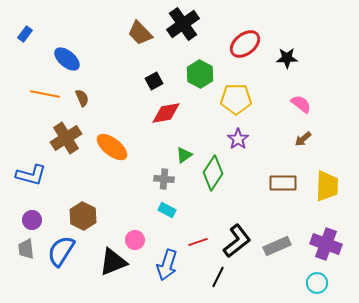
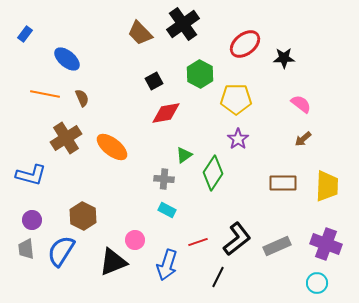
black star: moved 3 px left
black L-shape: moved 2 px up
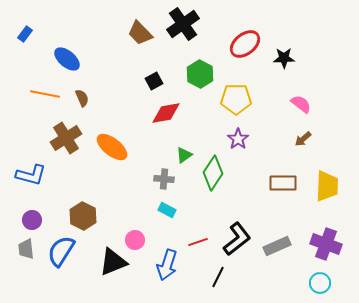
cyan circle: moved 3 px right
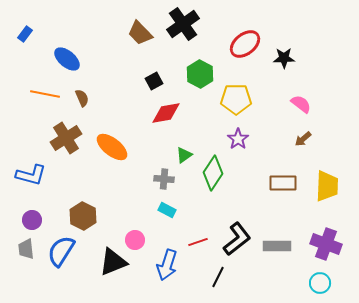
gray rectangle: rotated 24 degrees clockwise
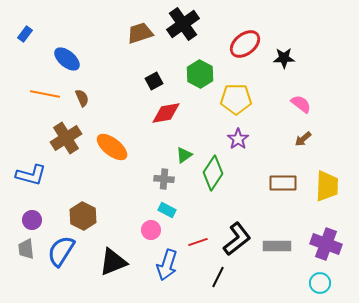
brown trapezoid: rotated 116 degrees clockwise
pink circle: moved 16 px right, 10 px up
